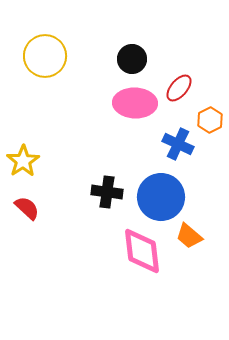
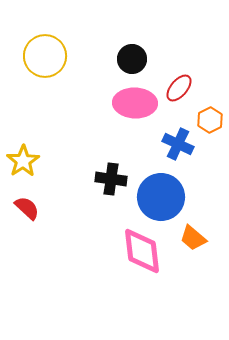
black cross: moved 4 px right, 13 px up
orange trapezoid: moved 4 px right, 2 px down
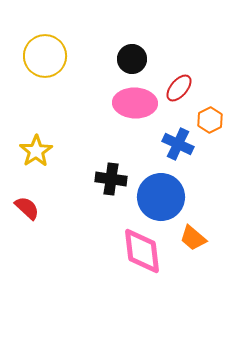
yellow star: moved 13 px right, 10 px up
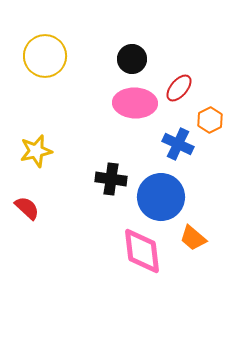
yellow star: rotated 20 degrees clockwise
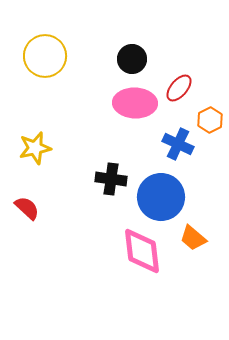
yellow star: moved 1 px left, 3 px up
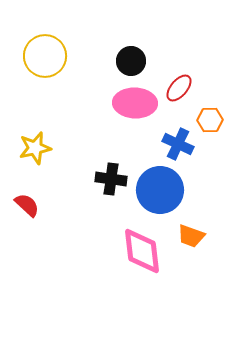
black circle: moved 1 px left, 2 px down
orange hexagon: rotated 25 degrees clockwise
blue circle: moved 1 px left, 7 px up
red semicircle: moved 3 px up
orange trapezoid: moved 2 px left, 2 px up; rotated 20 degrees counterclockwise
